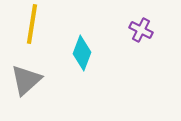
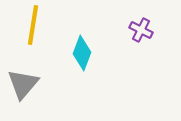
yellow line: moved 1 px right, 1 px down
gray triangle: moved 3 px left, 4 px down; rotated 8 degrees counterclockwise
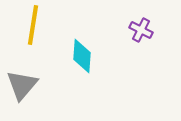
cyan diamond: moved 3 px down; rotated 16 degrees counterclockwise
gray triangle: moved 1 px left, 1 px down
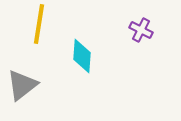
yellow line: moved 6 px right, 1 px up
gray triangle: rotated 12 degrees clockwise
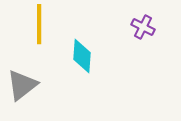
yellow line: rotated 9 degrees counterclockwise
purple cross: moved 2 px right, 3 px up
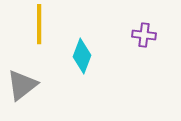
purple cross: moved 1 px right, 8 px down; rotated 20 degrees counterclockwise
cyan diamond: rotated 16 degrees clockwise
